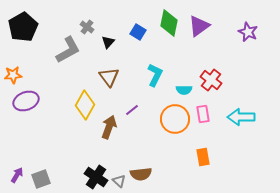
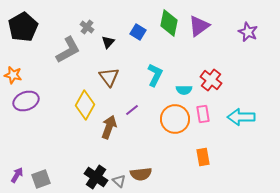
orange star: rotated 18 degrees clockwise
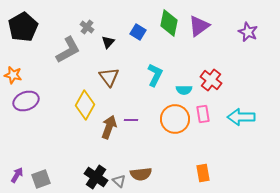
purple line: moved 1 px left, 10 px down; rotated 40 degrees clockwise
orange rectangle: moved 16 px down
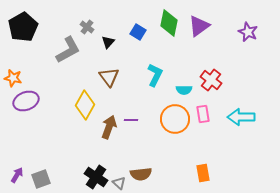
orange star: moved 3 px down
gray triangle: moved 2 px down
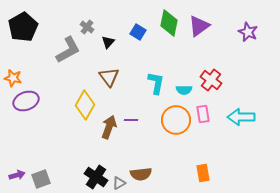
cyan L-shape: moved 1 px right, 8 px down; rotated 15 degrees counterclockwise
orange circle: moved 1 px right, 1 px down
purple arrow: rotated 42 degrees clockwise
gray triangle: rotated 48 degrees clockwise
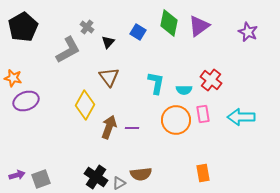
purple line: moved 1 px right, 8 px down
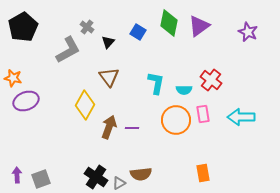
purple arrow: rotated 77 degrees counterclockwise
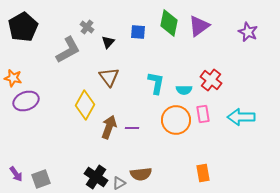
blue square: rotated 28 degrees counterclockwise
purple arrow: moved 1 px left, 1 px up; rotated 147 degrees clockwise
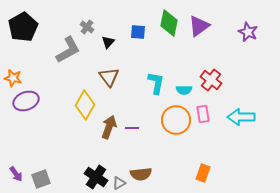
orange rectangle: rotated 30 degrees clockwise
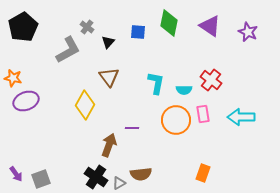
purple triangle: moved 11 px right; rotated 50 degrees counterclockwise
brown arrow: moved 18 px down
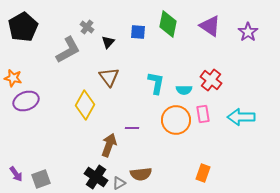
green diamond: moved 1 px left, 1 px down
purple star: rotated 12 degrees clockwise
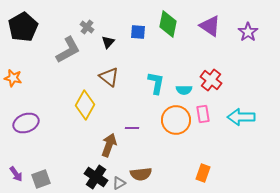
brown triangle: rotated 15 degrees counterclockwise
purple ellipse: moved 22 px down
